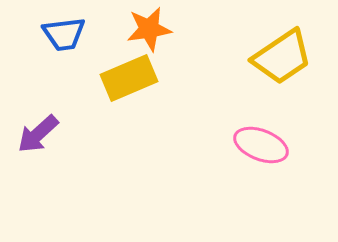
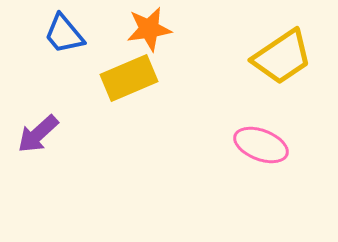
blue trapezoid: rotated 57 degrees clockwise
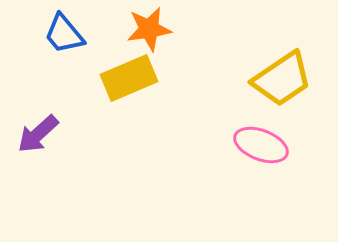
yellow trapezoid: moved 22 px down
